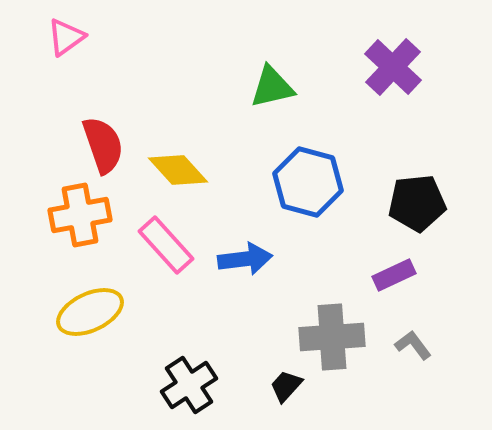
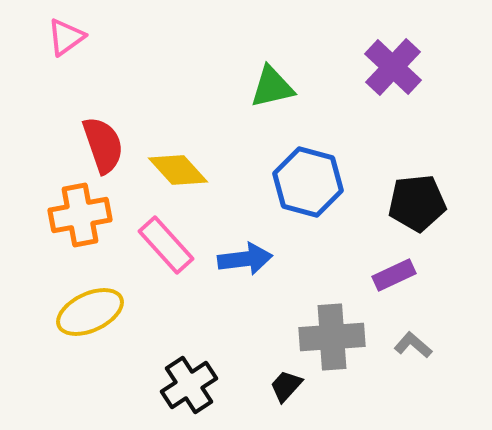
gray L-shape: rotated 12 degrees counterclockwise
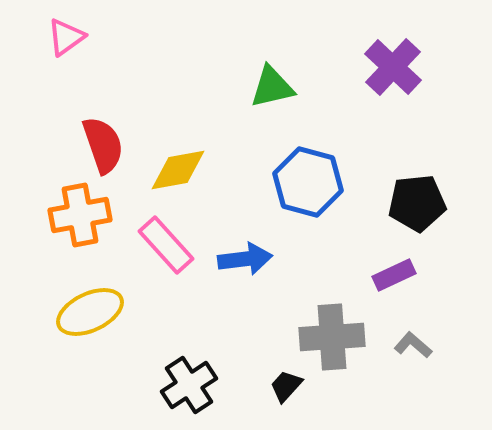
yellow diamond: rotated 58 degrees counterclockwise
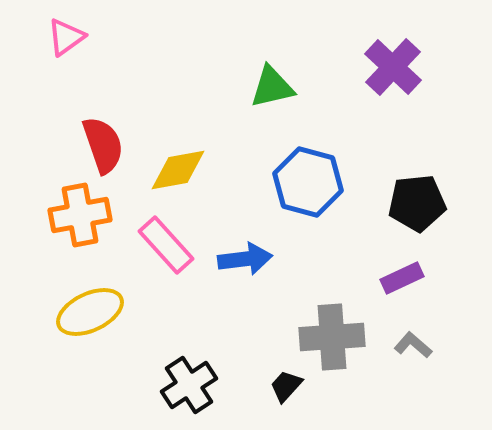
purple rectangle: moved 8 px right, 3 px down
